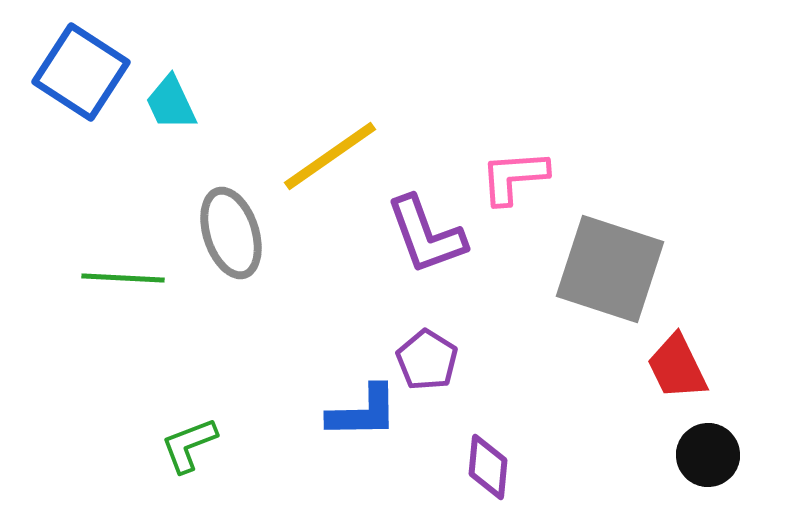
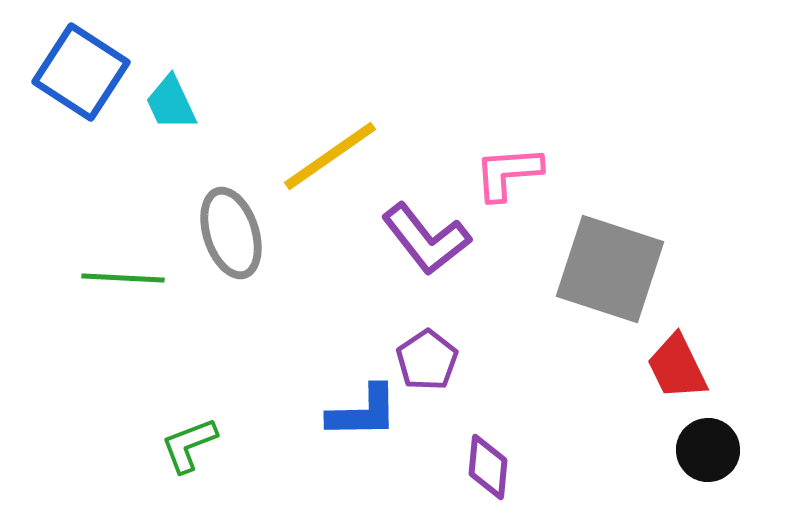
pink L-shape: moved 6 px left, 4 px up
purple L-shape: moved 4 px down; rotated 18 degrees counterclockwise
purple pentagon: rotated 6 degrees clockwise
black circle: moved 5 px up
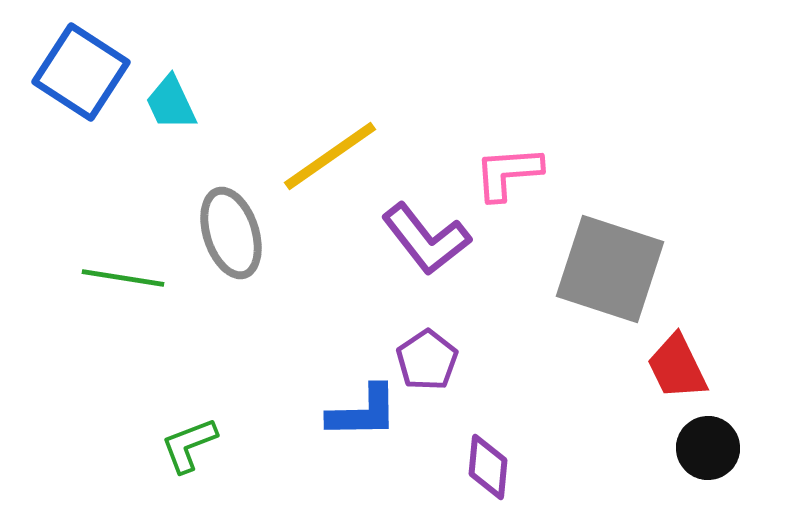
green line: rotated 6 degrees clockwise
black circle: moved 2 px up
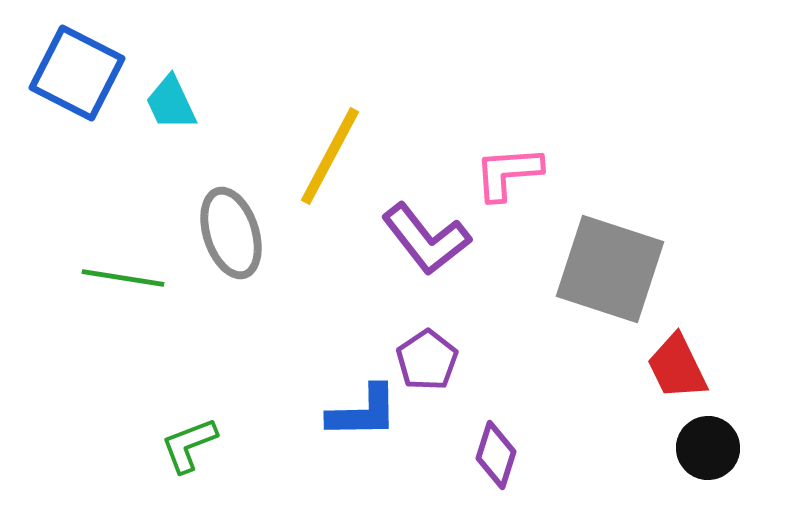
blue square: moved 4 px left, 1 px down; rotated 6 degrees counterclockwise
yellow line: rotated 27 degrees counterclockwise
purple diamond: moved 8 px right, 12 px up; rotated 12 degrees clockwise
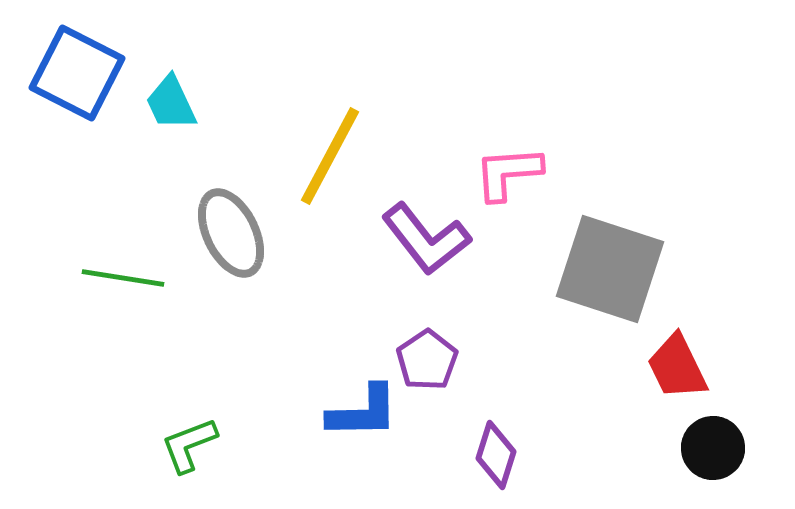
gray ellipse: rotated 8 degrees counterclockwise
black circle: moved 5 px right
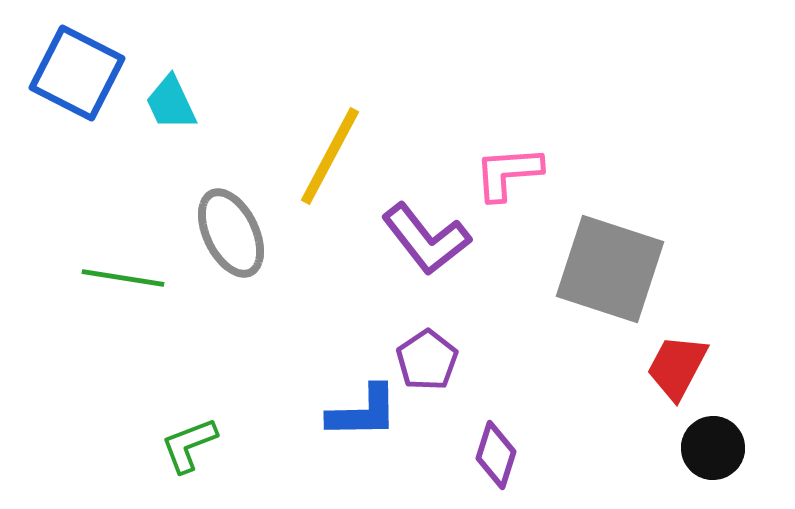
red trapezoid: rotated 54 degrees clockwise
